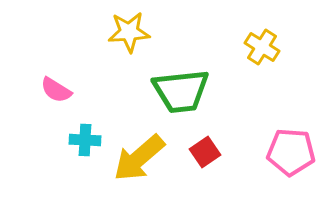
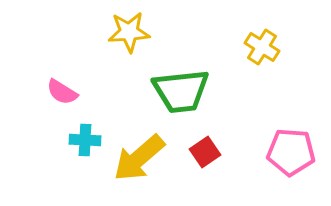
pink semicircle: moved 6 px right, 2 px down
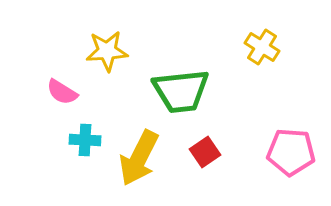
yellow star: moved 22 px left, 19 px down
yellow arrow: rotated 22 degrees counterclockwise
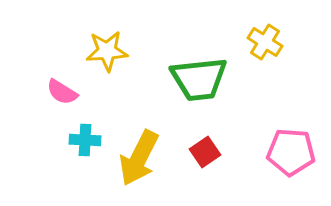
yellow cross: moved 3 px right, 5 px up
green trapezoid: moved 18 px right, 12 px up
